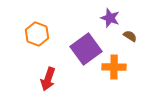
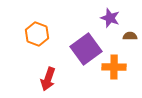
brown semicircle: rotated 32 degrees counterclockwise
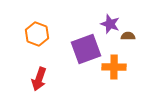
purple star: moved 6 px down
brown semicircle: moved 2 px left
purple square: rotated 16 degrees clockwise
red arrow: moved 9 px left
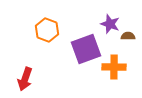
orange hexagon: moved 10 px right, 4 px up
red arrow: moved 14 px left
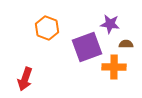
purple star: rotated 12 degrees counterclockwise
orange hexagon: moved 2 px up
brown semicircle: moved 2 px left, 8 px down
purple square: moved 1 px right, 2 px up
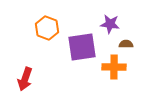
purple square: moved 5 px left; rotated 12 degrees clockwise
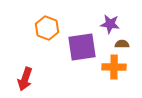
brown semicircle: moved 4 px left
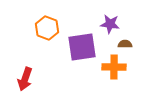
brown semicircle: moved 3 px right
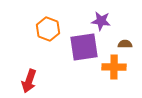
purple star: moved 9 px left, 3 px up
orange hexagon: moved 1 px right, 1 px down
purple square: moved 2 px right
red arrow: moved 4 px right, 2 px down
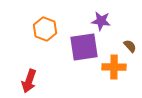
orange hexagon: moved 3 px left
brown semicircle: moved 5 px right, 2 px down; rotated 48 degrees clockwise
